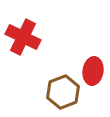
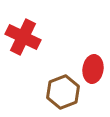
red ellipse: moved 2 px up
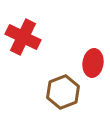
red ellipse: moved 6 px up
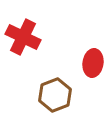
brown hexagon: moved 8 px left, 3 px down
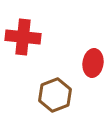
red cross: rotated 20 degrees counterclockwise
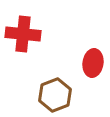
red cross: moved 3 px up
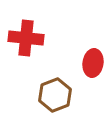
red cross: moved 3 px right, 4 px down
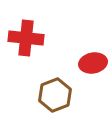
red ellipse: rotated 72 degrees clockwise
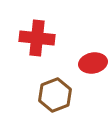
red cross: moved 11 px right
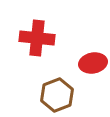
brown hexagon: moved 2 px right
